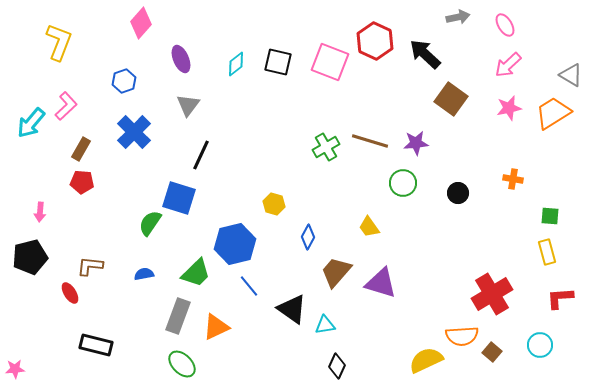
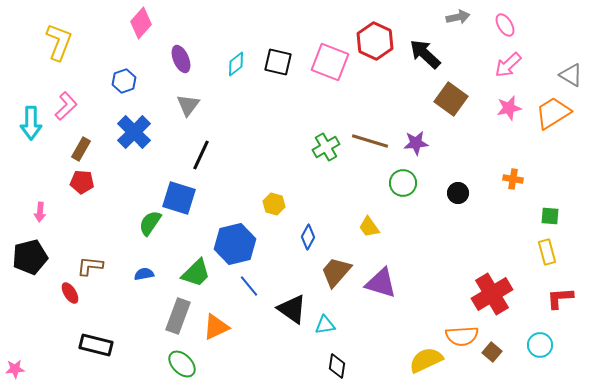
cyan arrow at (31, 123): rotated 40 degrees counterclockwise
black diamond at (337, 366): rotated 15 degrees counterclockwise
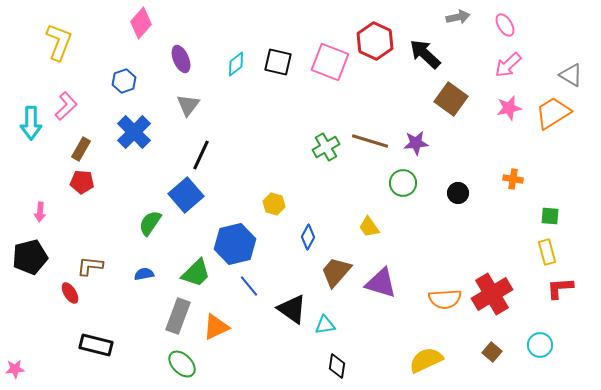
blue square at (179, 198): moved 7 px right, 3 px up; rotated 32 degrees clockwise
red L-shape at (560, 298): moved 10 px up
orange semicircle at (462, 336): moved 17 px left, 37 px up
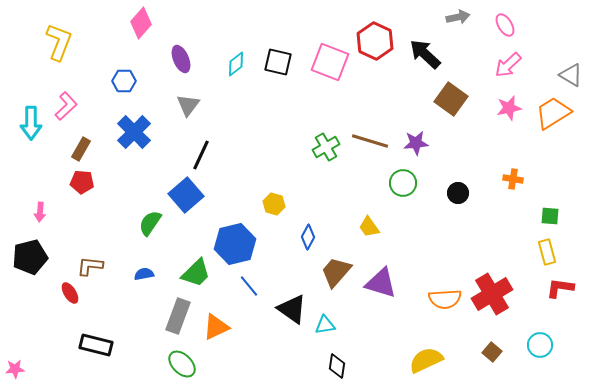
blue hexagon at (124, 81): rotated 20 degrees clockwise
red L-shape at (560, 288): rotated 12 degrees clockwise
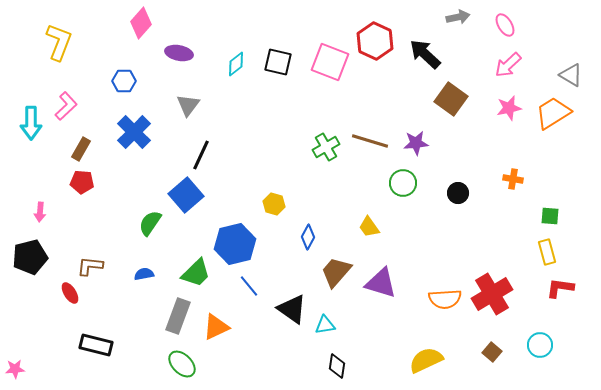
purple ellipse at (181, 59): moved 2 px left, 6 px up; rotated 56 degrees counterclockwise
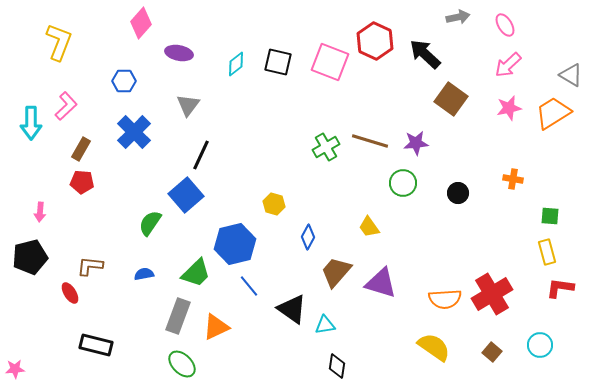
yellow semicircle at (426, 360): moved 8 px right, 13 px up; rotated 60 degrees clockwise
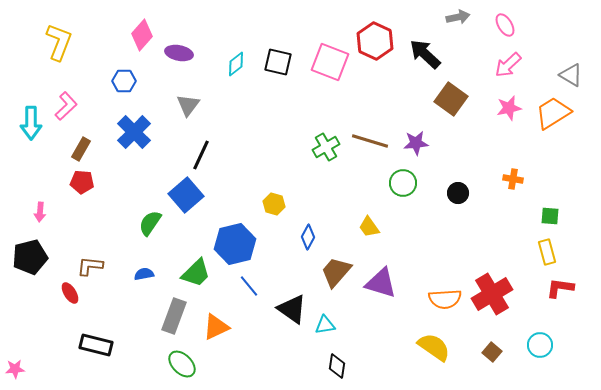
pink diamond at (141, 23): moved 1 px right, 12 px down
gray rectangle at (178, 316): moved 4 px left
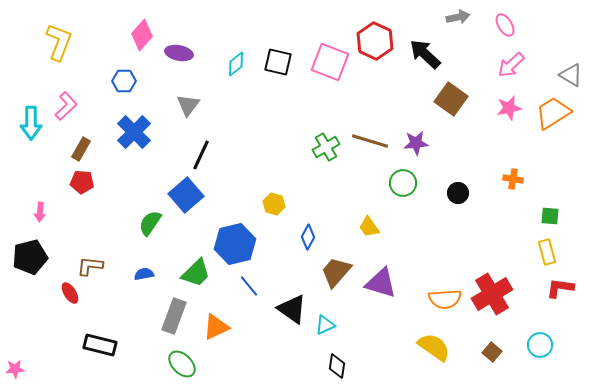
pink arrow at (508, 65): moved 3 px right
cyan triangle at (325, 325): rotated 15 degrees counterclockwise
black rectangle at (96, 345): moved 4 px right
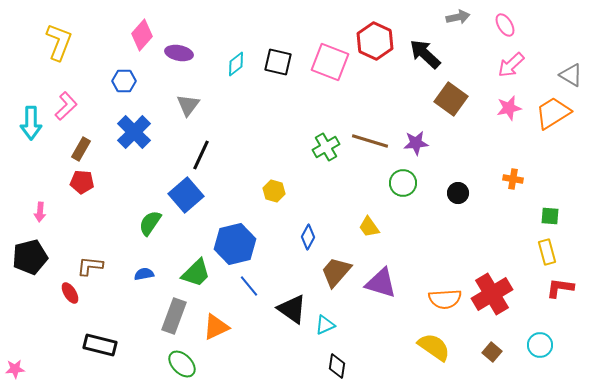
yellow hexagon at (274, 204): moved 13 px up
